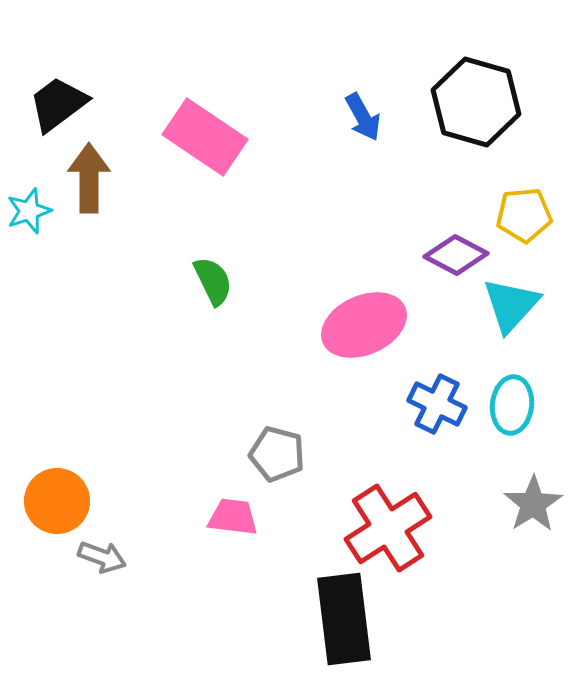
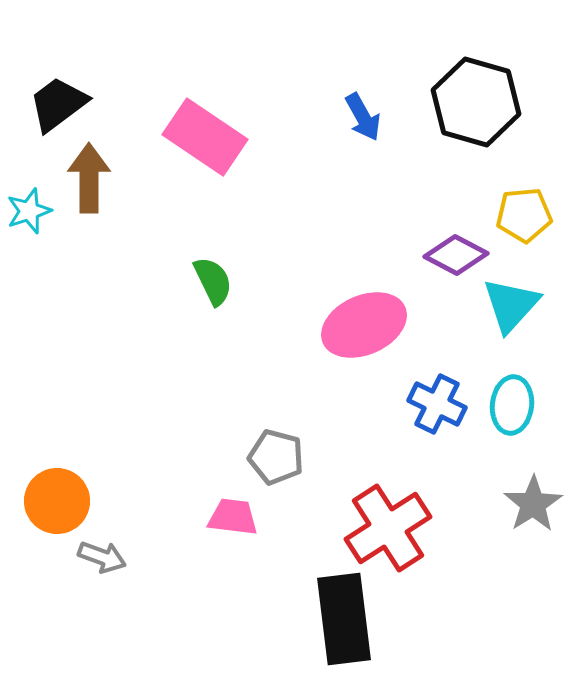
gray pentagon: moved 1 px left, 3 px down
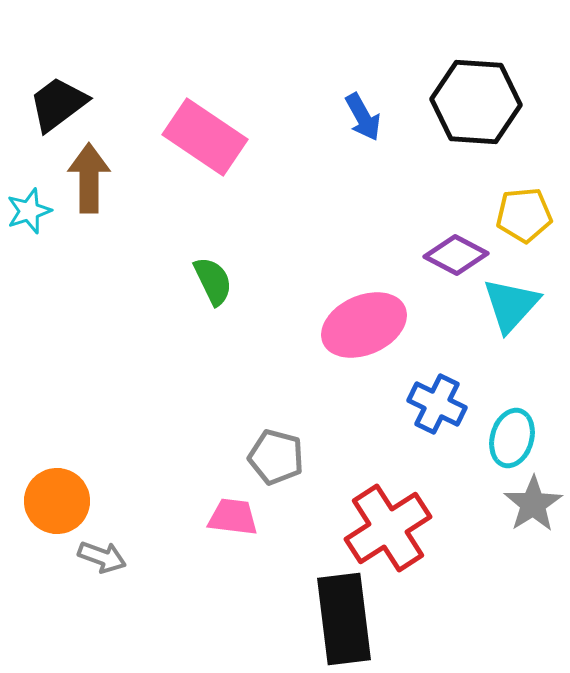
black hexagon: rotated 12 degrees counterclockwise
cyan ellipse: moved 33 px down; rotated 10 degrees clockwise
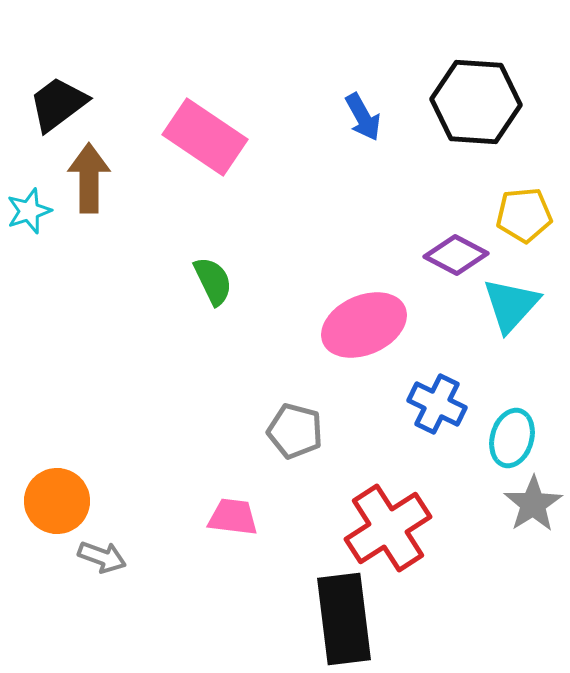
gray pentagon: moved 19 px right, 26 px up
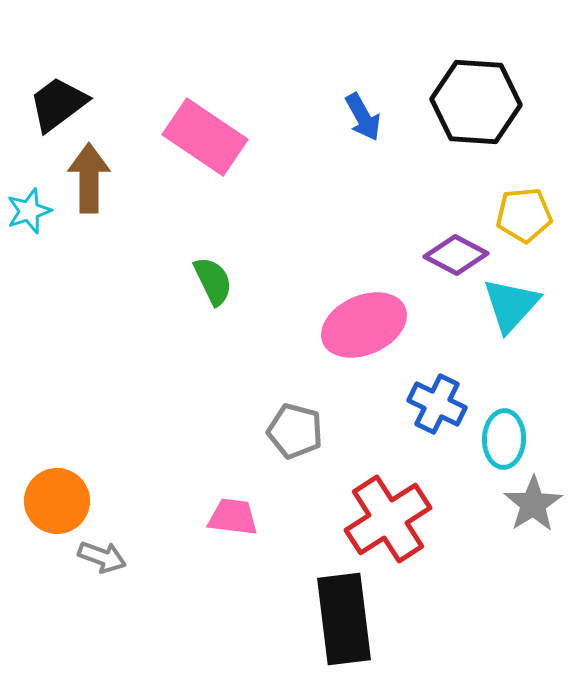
cyan ellipse: moved 8 px left, 1 px down; rotated 14 degrees counterclockwise
red cross: moved 9 px up
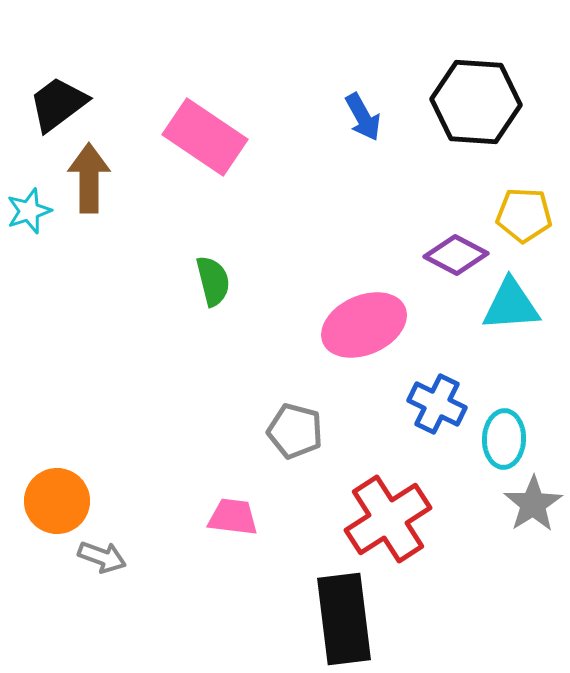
yellow pentagon: rotated 8 degrees clockwise
green semicircle: rotated 12 degrees clockwise
cyan triangle: rotated 44 degrees clockwise
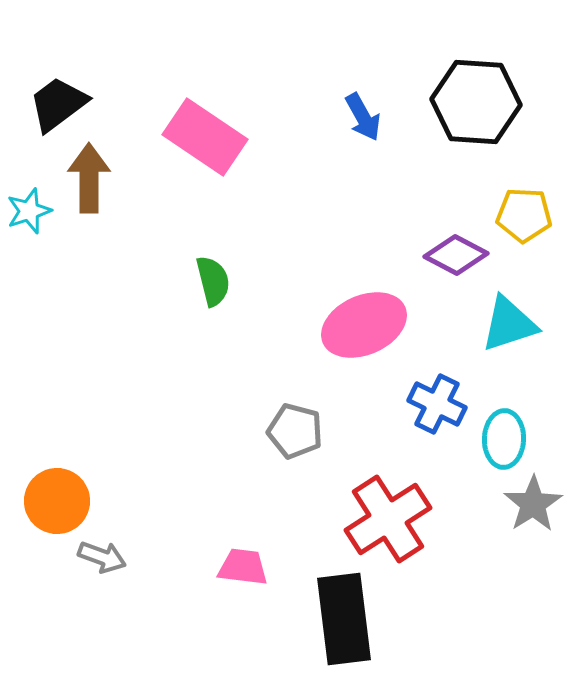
cyan triangle: moved 2 px left, 19 px down; rotated 14 degrees counterclockwise
pink trapezoid: moved 10 px right, 50 px down
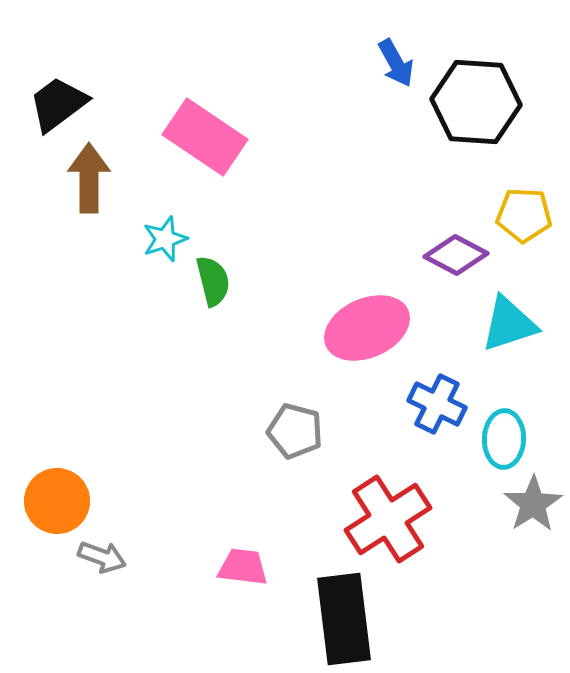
blue arrow: moved 33 px right, 54 px up
cyan star: moved 136 px right, 28 px down
pink ellipse: moved 3 px right, 3 px down
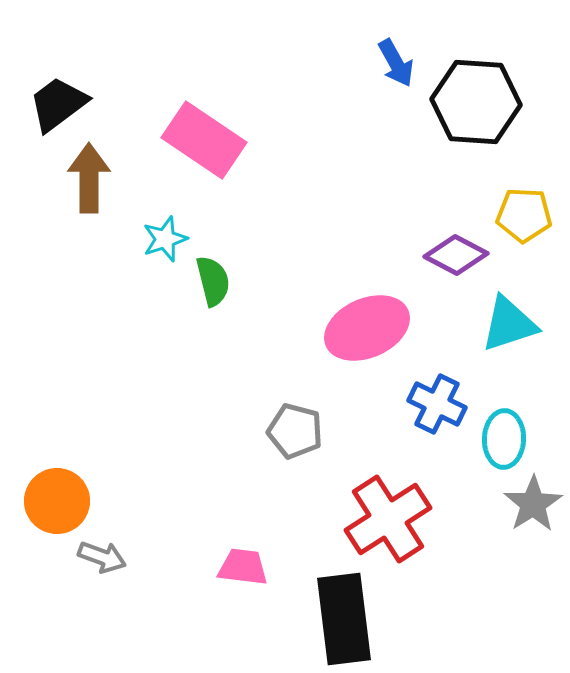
pink rectangle: moved 1 px left, 3 px down
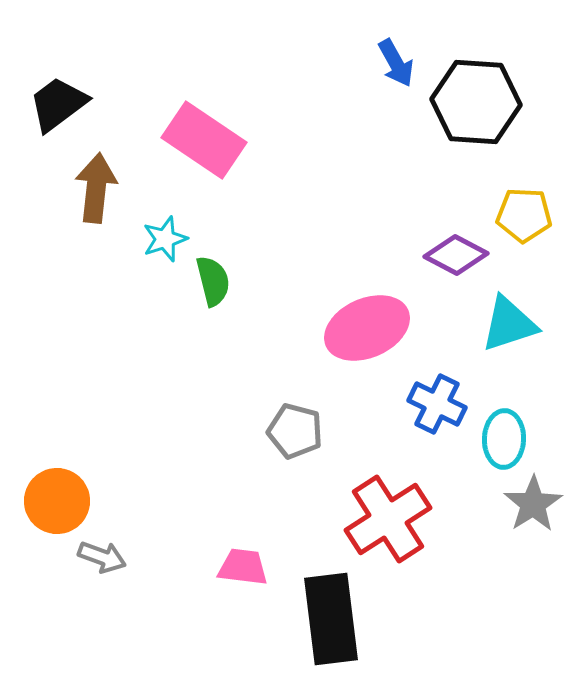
brown arrow: moved 7 px right, 10 px down; rotated 6 degrees clockwise
black rectangle: moved 13 px left
